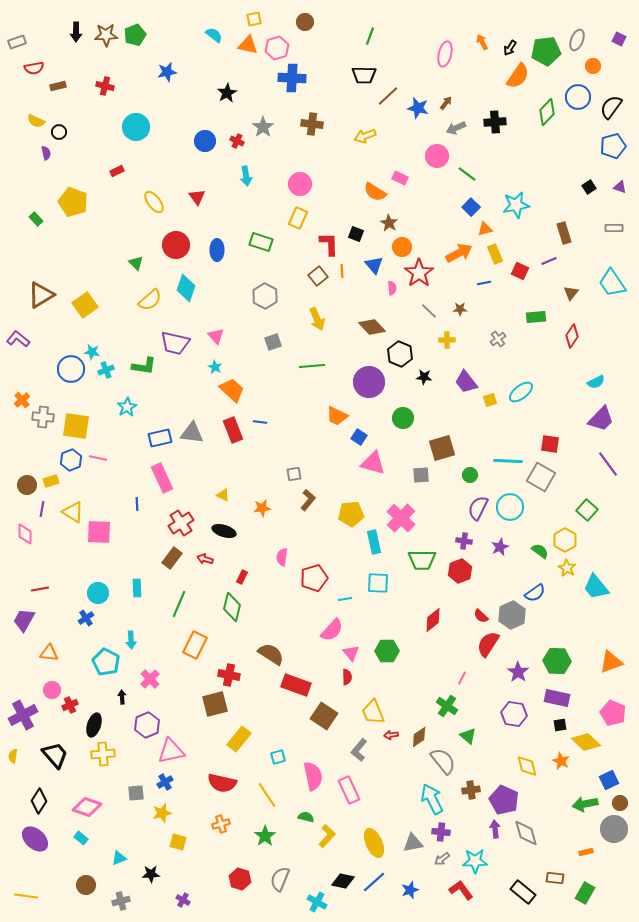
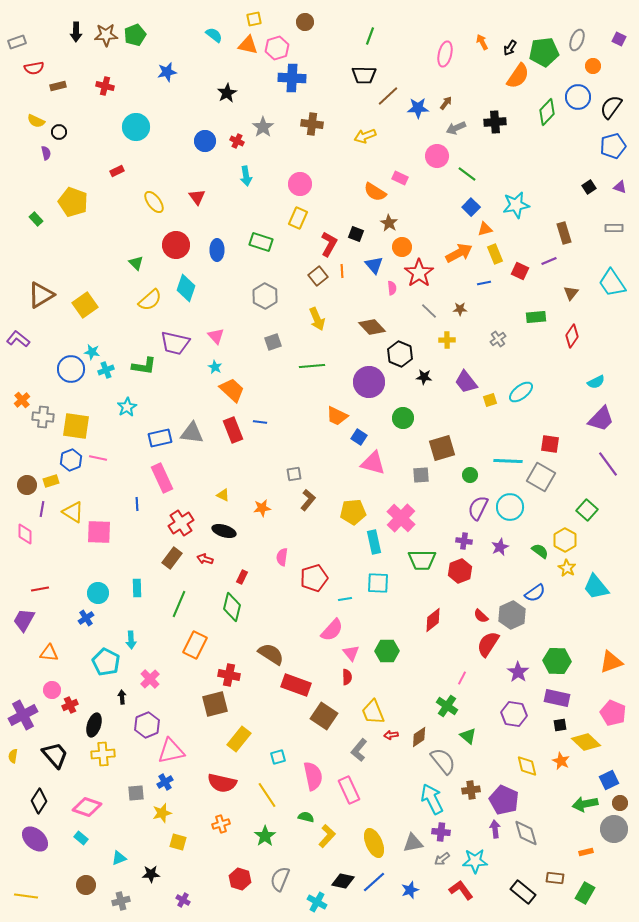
green pentagon at (546, 51): moved 2 px left, 1 px down
blue star at (418, 108): rotated 15 degrees counterclockwise
red L-shape at (329, 244): rotated 30 degrees clockwise
yellow pentagon at (351, 514): moved 2 px right, 2 px up
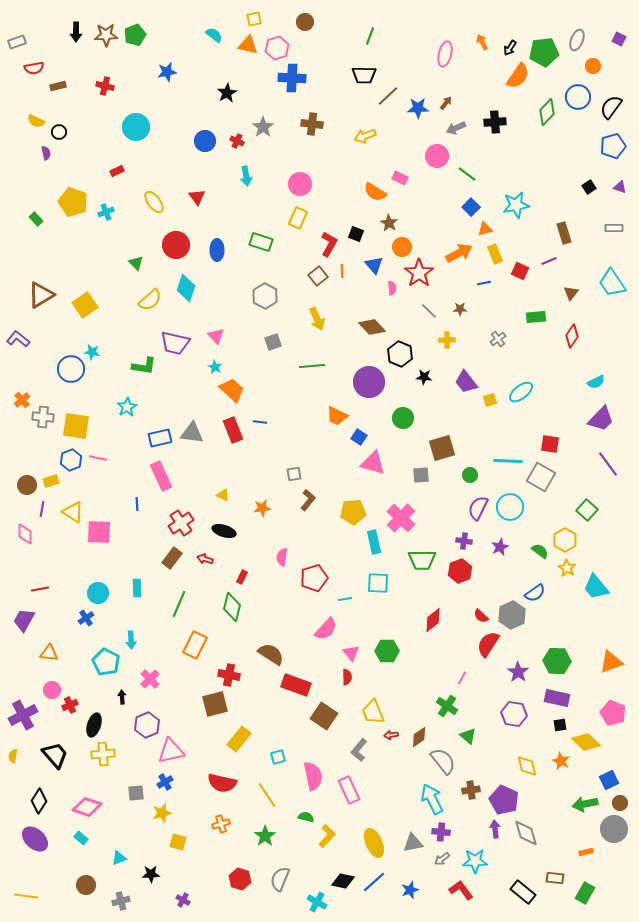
cyan cross at (106, 370): moved 158 px up
pink rectangle at (162, 478): moved 1 px left, 2 px up
pink semicircle at (332, 630): moved 6 px left, 1 px up
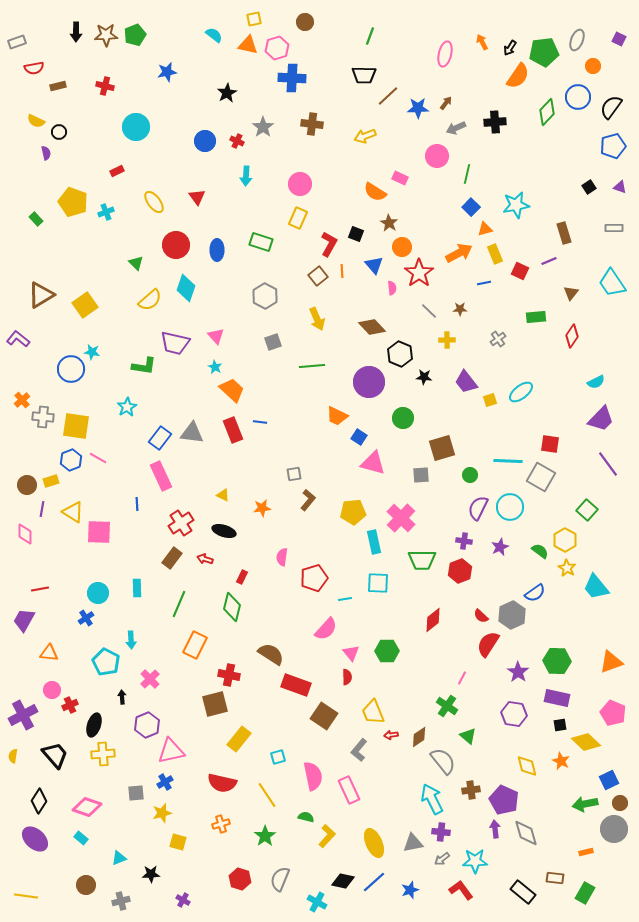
green line at (467, 174): rotated 66 degrees clockwise
cyan arrow at (246, 176): rotated 12 degrees clockwise
blue rectangle at (160, 438): rotated 40 degrees counterclockwise
pink line at (98, 458): rotated 18 degrees clockwise
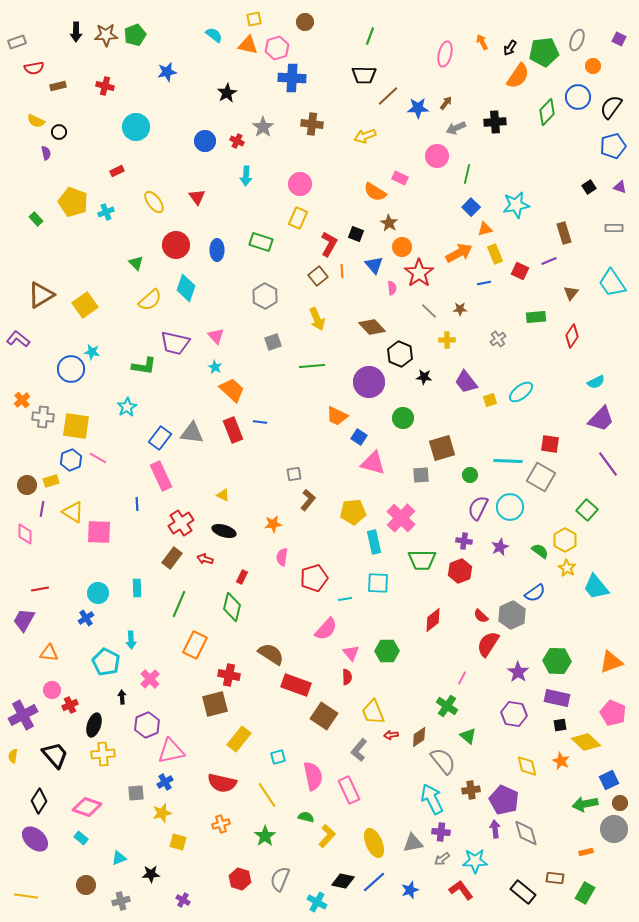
orange star at (262, 508): moved 11 px right, 16 px down
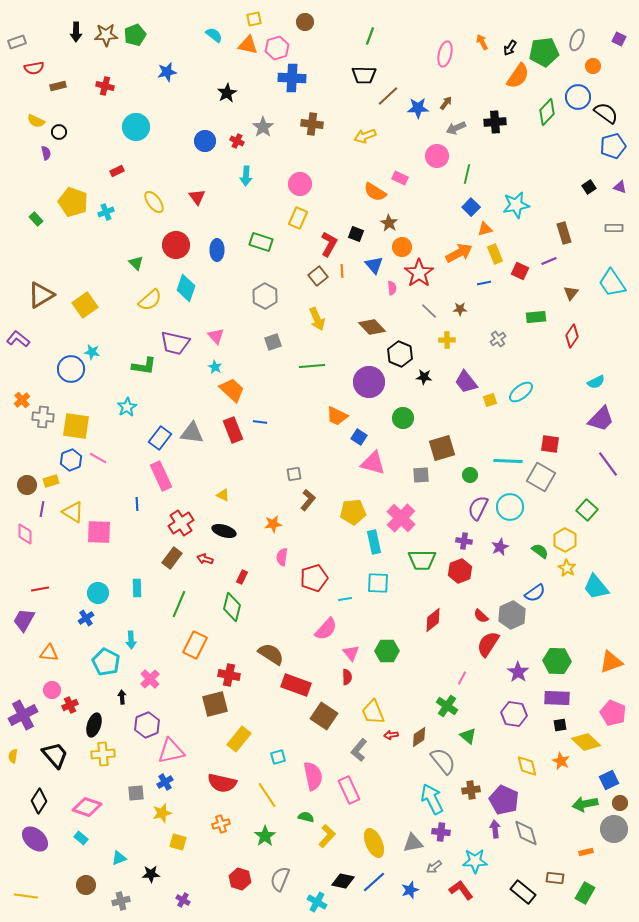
black semicircle at (611, 107): moved 5 px left, 6 px down; rotated 90 degrees clockwise
purple rectangle at (557, 698): rotated 10 degrees counterclockwise
gray arrow at (442, 859): moved 8 px left, 8 px down
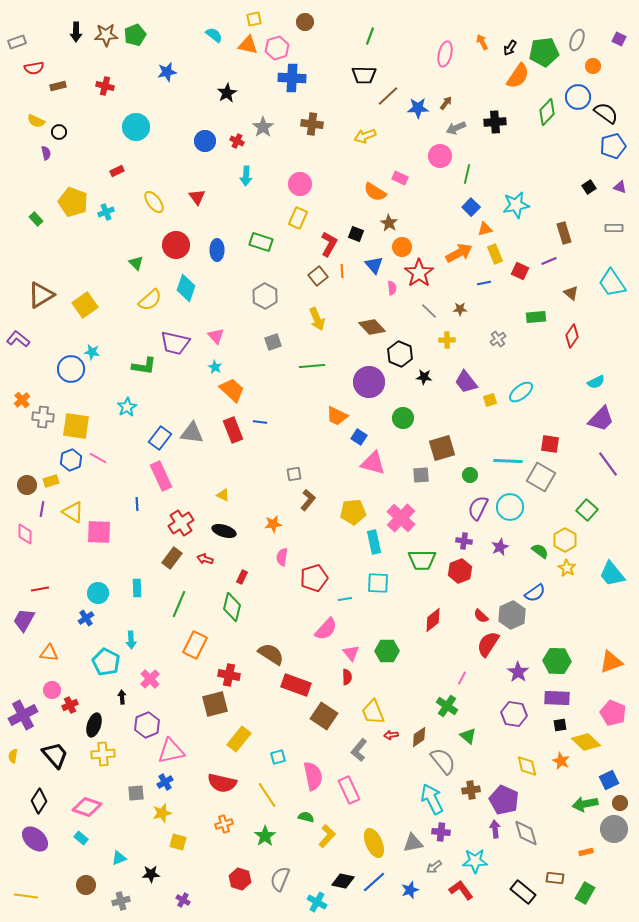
pink circle at (437, 156): moved 3 px right
brown triangle at (571, 293): rotated 28 degrees counterclockwise
cyan trapezoid at (596, 587): moved 16 px right, 13 px up
orange cross at (221, 824): moved 3 px right
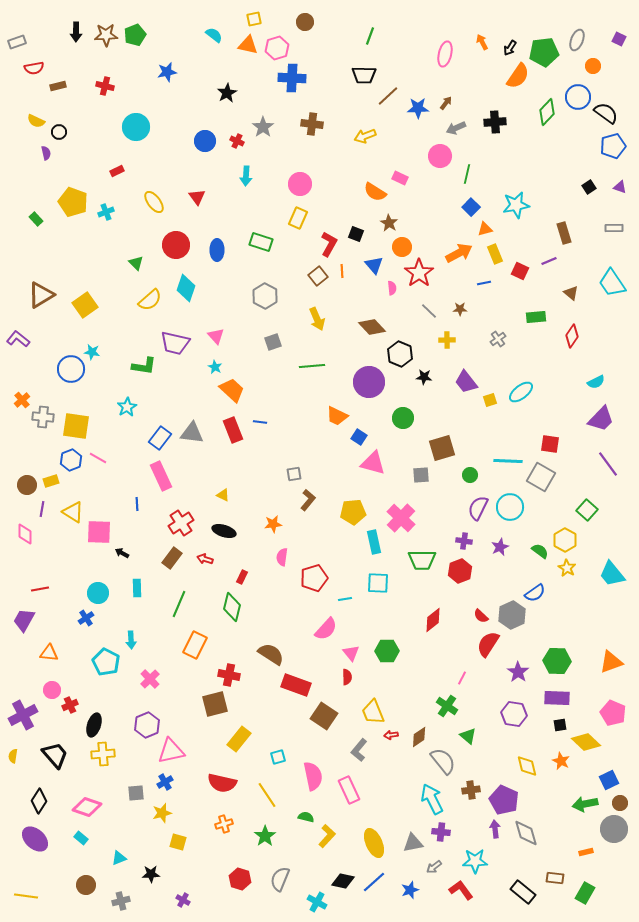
black arrow at (122, 697): moved 144 px up; rotated 56 degrees counterclockwise
